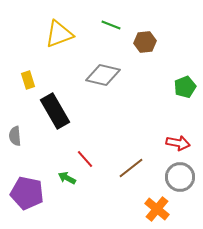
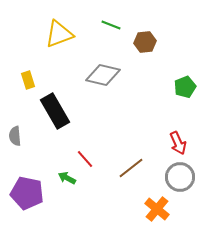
red arrow: rotated 55 degrees clockwise
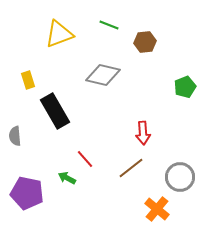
green line: moved 2 px left
red arrow: moved 35 px left, 10 px up; rotated 20 degrees clockwise
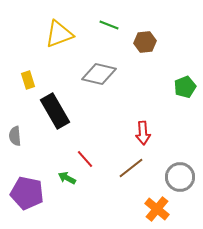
gray diamond: moved 4 px left, 1 px up
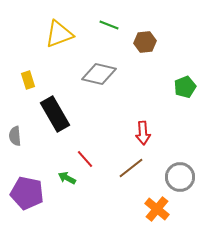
black rectangle: moved 3 px down
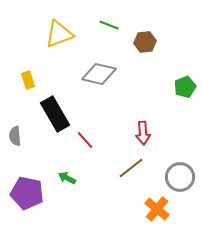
red line: moved 19 px up
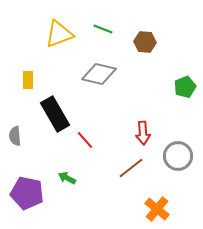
green line: moved 6 px left, 4 px down
brown hexagon: rotated 10 degrees clockwise
yellow rectangle: rotated 18 degrees clockwise
gray circle: moved 2 px left, 21 px up
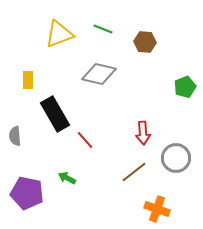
gray circle: moved 2 px left, 2 px down
brown line: moved 3 px right, 4 px down
orange cross: rotated 20 degrees counterclockwise
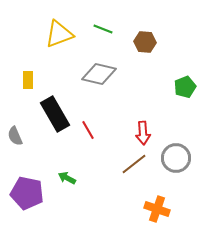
gray semicircle: rotated 18 degrees counterclockwise
red line: moved 3 px right, 10 px up; rotated 12 degrees clockwise
brown line: moved 8 px up
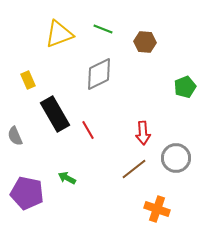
gray diamond: rotated 40 degrees counterclockwise
yellow rectangle: rotated 24 degrees counterclockwise
brown line: moved 5 px down
